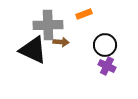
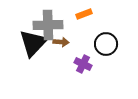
black circle: moved 1 px right, 1 px up
black triangle: moved 7 px up; rotated 48 degrees clockwise
purple cross: moved 24 px left, 2 px up
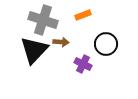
orange rectangle: moved 1 px left, 1 px down
gray cross: moved 5 px left, 5 px up; rotated 20 degrees clockwise
black triangle: moved 1 px right, 7 px down
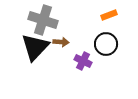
orange rectangle: moved 26 px right
black triangle: moved 1 px right, 3 px up
purple cross: moved 3 px up
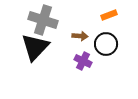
brown arrow: moved 19 px right, 6 px up
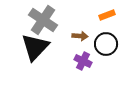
orange rectangle: moved 2 px left
gray cross: rotated 16 degrees clockwise
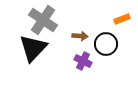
orange rectangle: moved 15 px right, 4 px down
black triangle: moved 2 px left, 1 px down
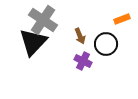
brown arrow: rotated 63 degrees clockwise
black triangle: moved 6 px up
